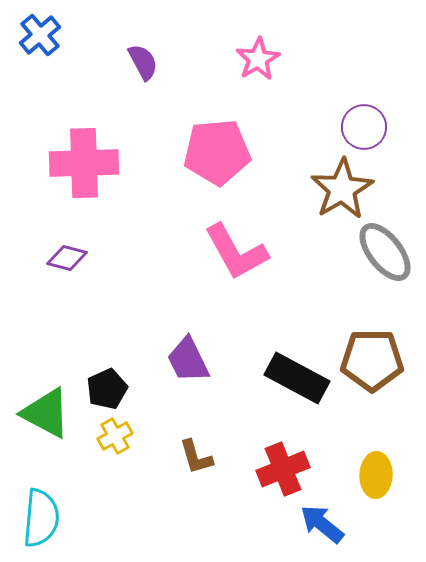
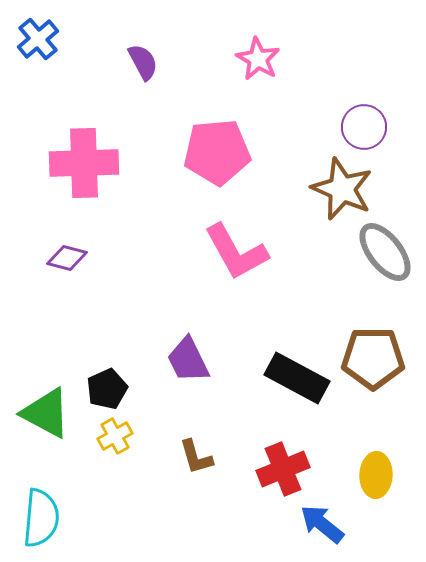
blue cross: moved 2 px left, 4 px down
pink star: rotated 12 degrees counterclockwise
brown star: rotated 18 degrees counterclockwise
brown pentagon: moved 1 px right, 2 px up
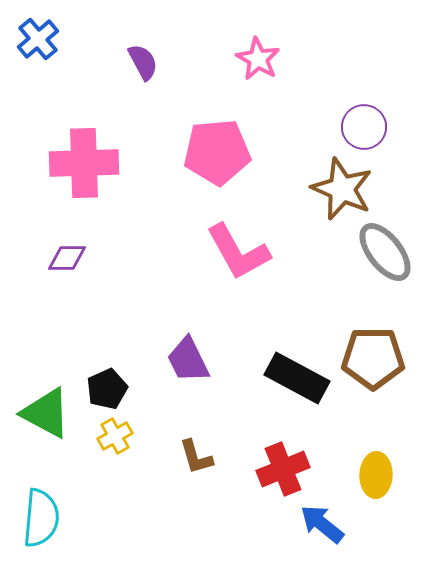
pink L-shape: moved 2 px right
purple diamond: rotated 15 degrees counterclockwise
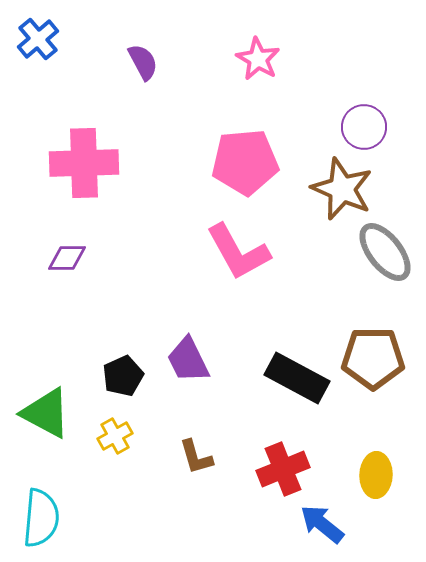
pink pentagon: moved 28 px right, 10 px down
black pentagon: moved 16 px right, 13 px up
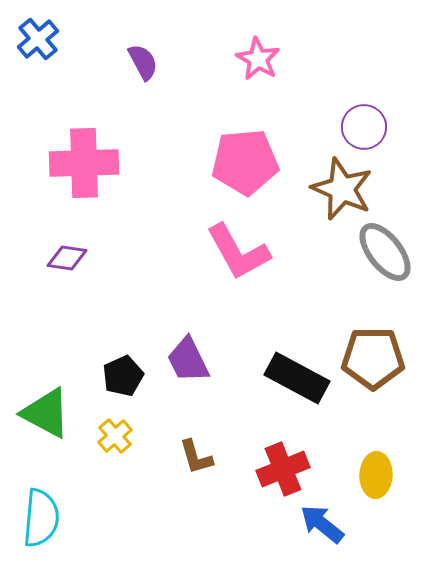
purple diamond: rotated 9 degrees clockwise
yellow cross: rotated 12 degrees counterclockwise
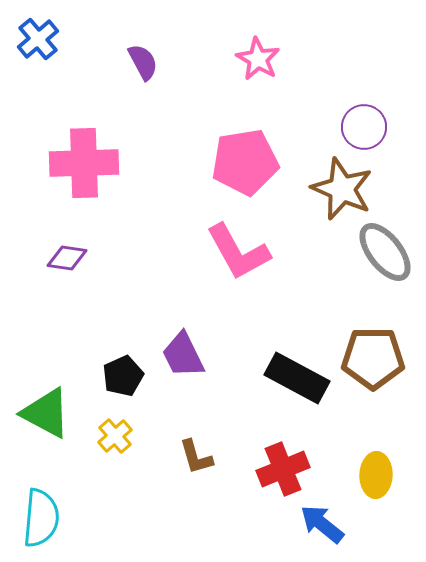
pink pentagon: rotated 4 degrees counterclockwise
purple trapezoid: moved 5 px left, 5 px up
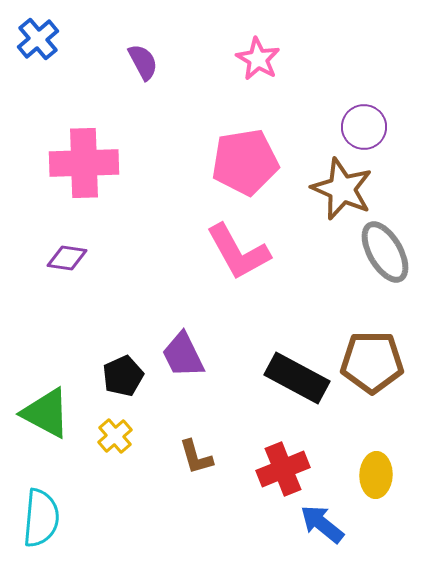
gray ellipse: rotated 8 degrees clockwise
brown pentagon: moved 1 px left, 4 px down
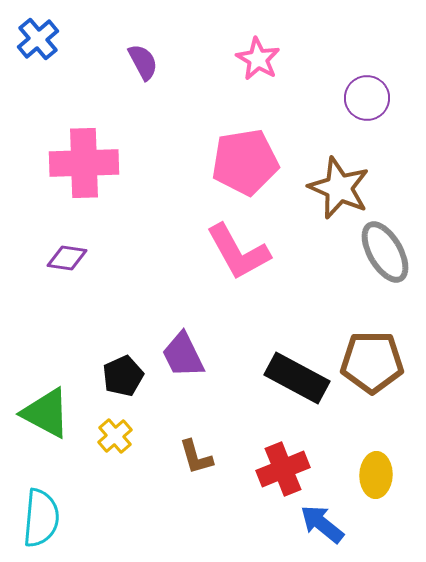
purple circle: moved 3 px right, 29 px up
brown star: moved 3 px left, 1 px up
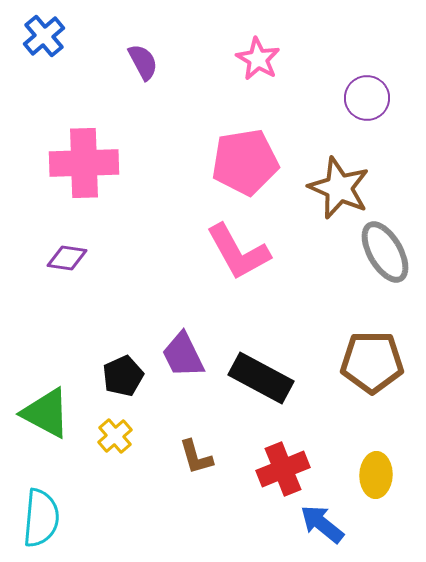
blue cross: moved 6 px right, 3 px up
black rectangle: moved 36 px left
